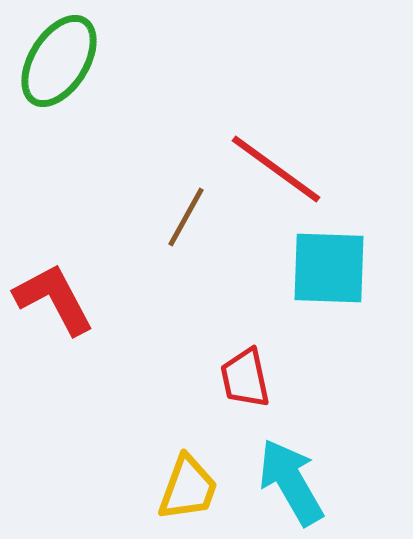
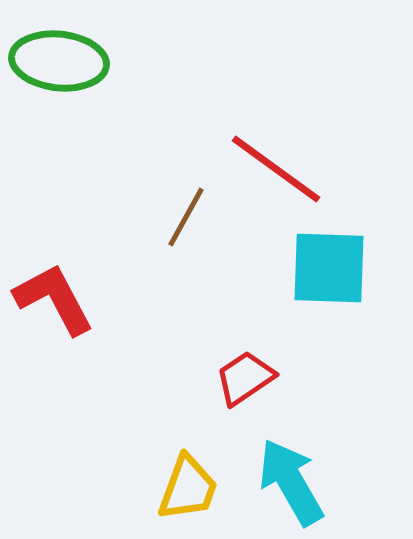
green ellipse: rotated 64 degrees clockwise
red trapezoid: rotated 68 degrees clockwise
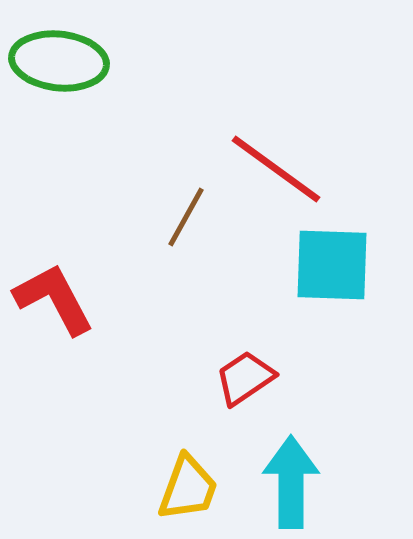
cyan square: moved 3 px right, 3 px up
cyan arrow: rotated 30 degrees clockwise
